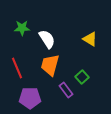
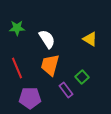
green star: moved 5 px left
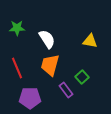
yellow triangle: moved 2 px down; rotated 21 degrees counterclockwise
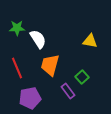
white semicircle: moved 9 px left
purple rectangle: moved 2 px right, 1 px down
purple pentagon: rotated 10 degrees counterclockwise
